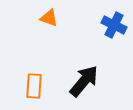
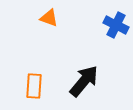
blue cross: moved 2 px right
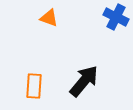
blue cross: moved 8 px up
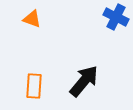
orange triangle: moved 17 px left, 1 px down
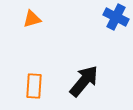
orange triangle: rotated 36 degrees counterclockwise
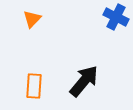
orange triangle: rotated 30 degrees counterclockwise
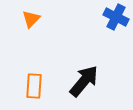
orange triangle: moved 1 px left
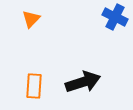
blue cross: moved 1 px left
black arrow: moved 1 px left, 1 px down; rotated 32 degrees clockwise
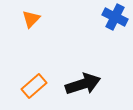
black arrow: moved 2 px down
orange rectangle: rotated 45 degrees clockwise
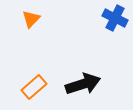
blue cross: moved 1 px down
orange rectangle: moved 1 px down
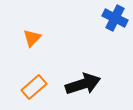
orange triangle: moved 1 px right, 19 px down
